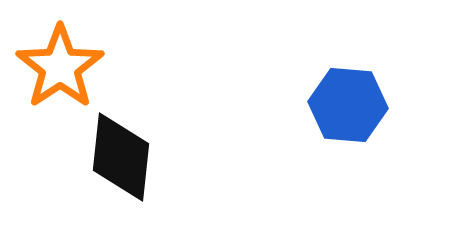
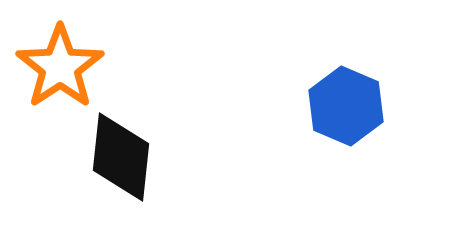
blue hexagon: moved 2 px left, 1 px down; rotated 18 degrees clockwise
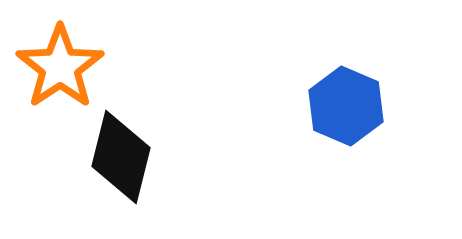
black diamond: rotated 8 degrees clockwise
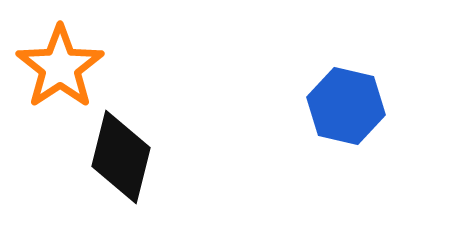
blue hexagon: rotated 10 degrees counterclockwise
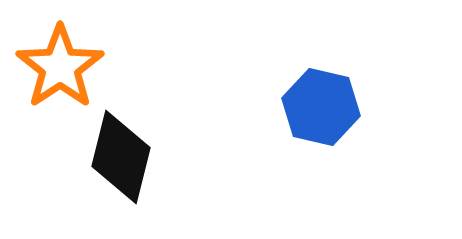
blue hexagon: moved 25 px left, 1 px down
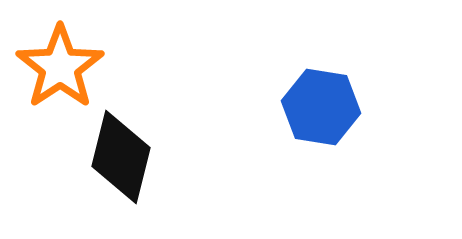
blue hexagon: rotated 4 degrees counterclockwise
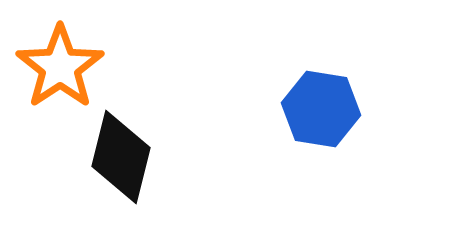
blue hexagon: moved 2 px down
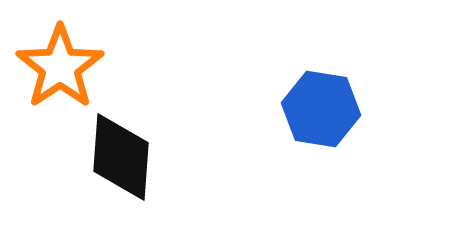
black diamond: rotated 10 degrees counterclockwise
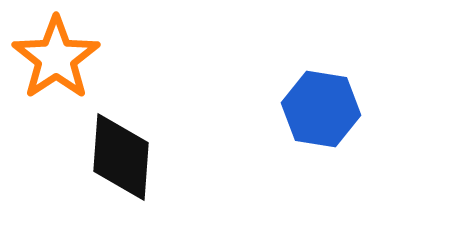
orange star: moved 4 px left, 9 px up
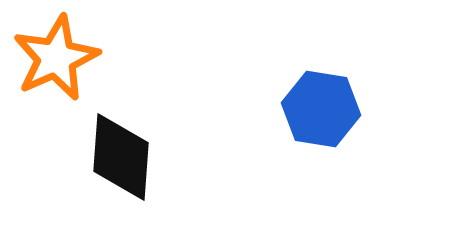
orange star: rotated 10 degrees clockwise
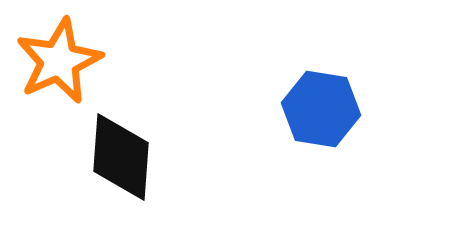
orange star: moved 3 px right, 3 px down
